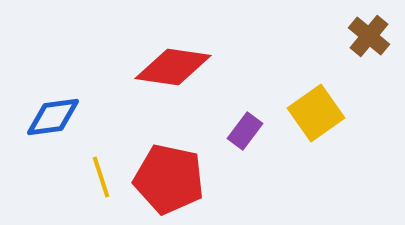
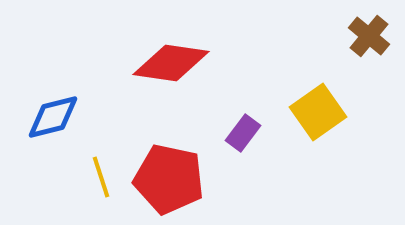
red diamond: moved 2 px left, 4 px up
yellow square: moved 2 px right, 1 px up
blue diamond: rotated 6 degrees counterclockwise
purple rectangle: moved 2 px left, 2 px down
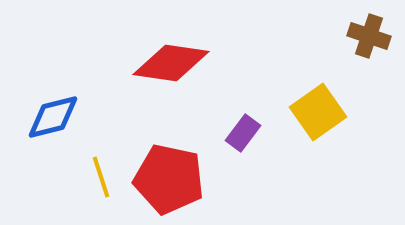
brown cross: rotated 21 degrees counterclockwise
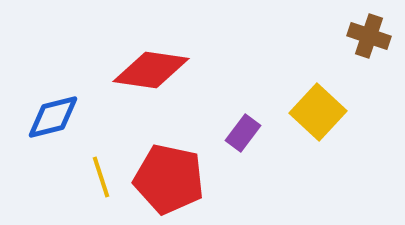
red diamond: moved 20 px left, 7 px down
yellow square: rotated 12 degrees counterclockwise
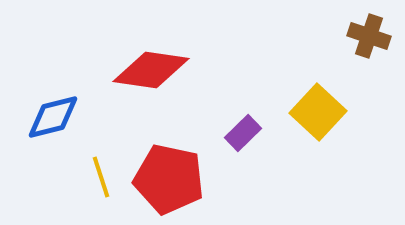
purple rectangle: rotated 9 degrees clockwise
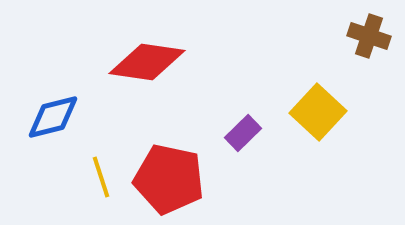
red diamond: moved 4 px left, 8 px up
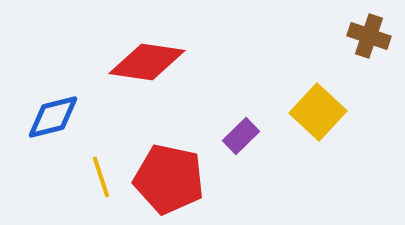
purple rectangle: moved 2 px left, 3 px down
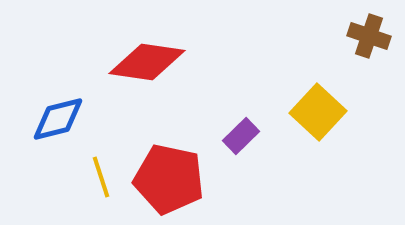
blue diamond: moved 5 px right, 2 px down
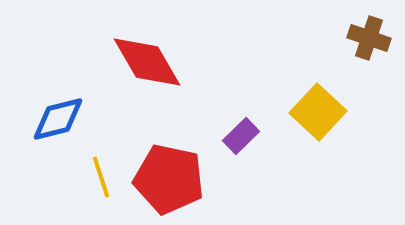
brown cross: moved 2 px down
red diamond: rotated 52 degrees clockwise
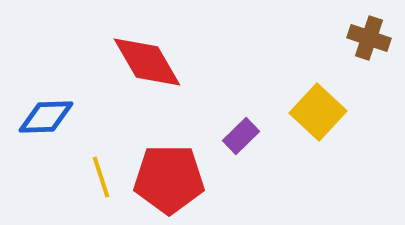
blue diamond: moved 12 px left, 2 px up; rotated 12 degrees clockwise
red pentagon: rotated 12 degrees counterclockwise
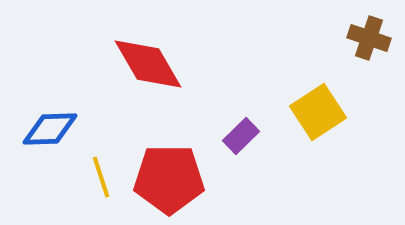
red diamond: moved 1 px right, 2 px down
yellow square: rotated 14 degrees clockwise
blue diamond: moved 4 px right, 12 px down
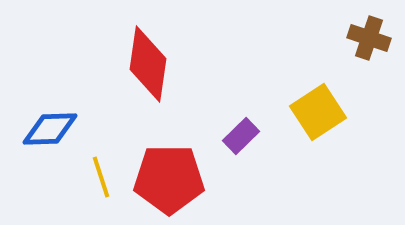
red diamond: rotated 38 degrees clockwise
